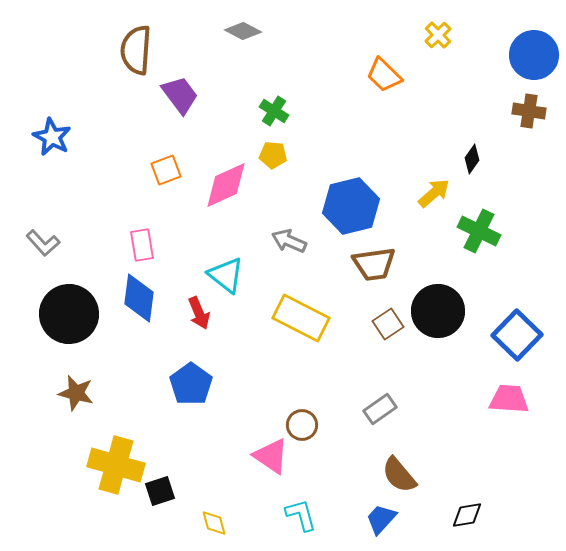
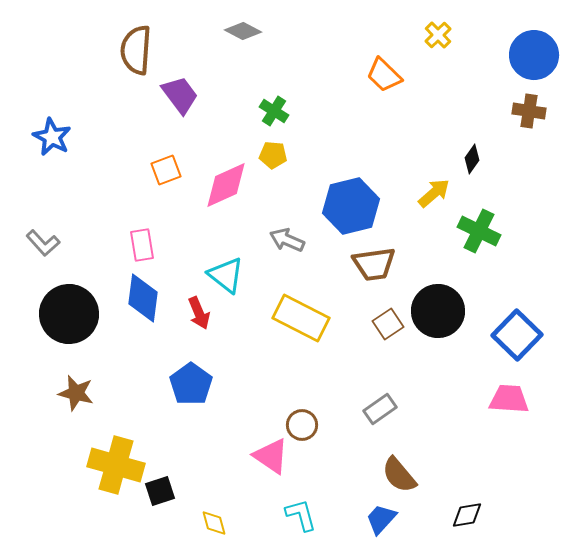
gray arrow at (289, 241): moved 2 px left, 1 px up
blue diamond at (139, 298): moved 4 px right
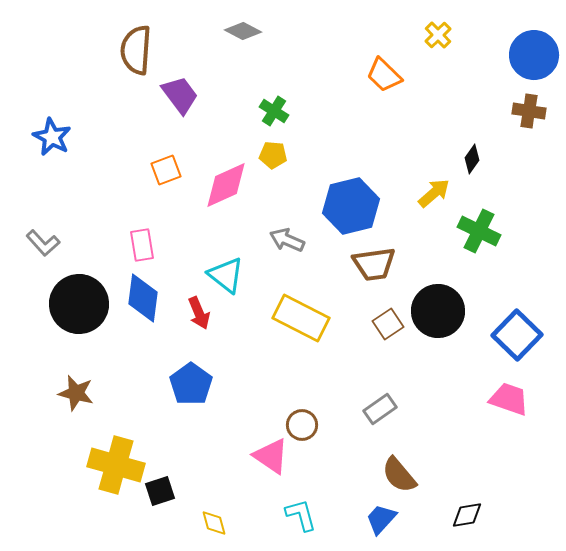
black circle at (69, 314): moved 10 px right, 10 px up
pink trapezoid at (509, 399): rotated 15 degrees clockwise
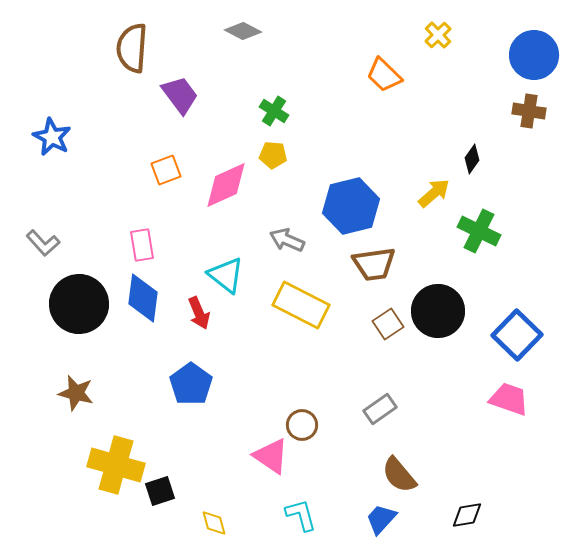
brown semicircle at (136, 50): moved 4 px left, 2 px up
yellow rectangle at (301, 318): moved 13 px up
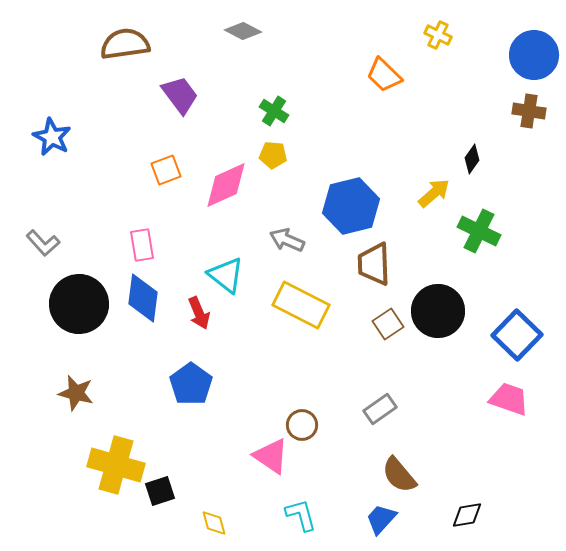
yellow cross at (438, 35): rotated 20 degrees counterclockwise
brown semicircle at (132, 48): moved 7 px left, 4 px up; rotated 78 degrees clockwise
brown trapezoid at (374, 264): rotated 96 degrees clockwise
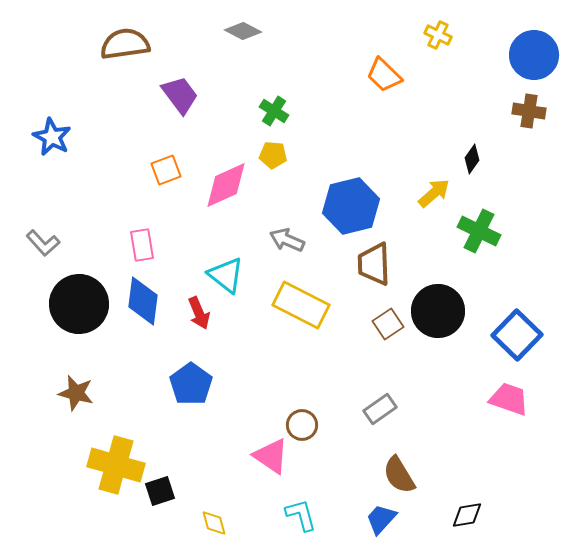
blue diamond at (143, 298): moved 3 px down
brown semicircle at (399, 475): rotated 9 degrees clockwise
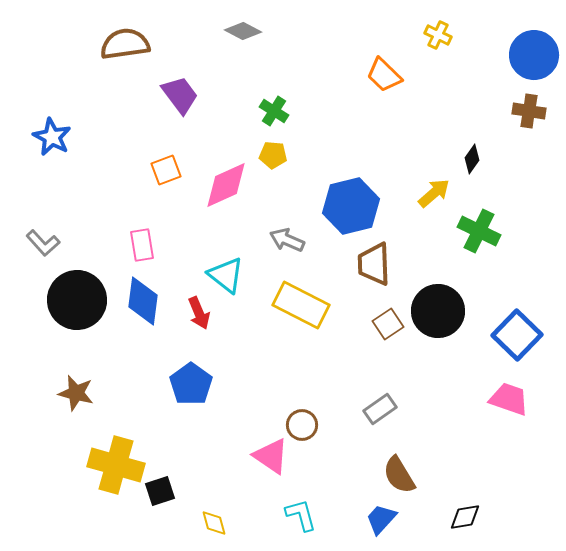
black circle at (79, 304): moved 2 px left, 4 px up
black diamond at (467, 515): moved 2 px left, 2 px down
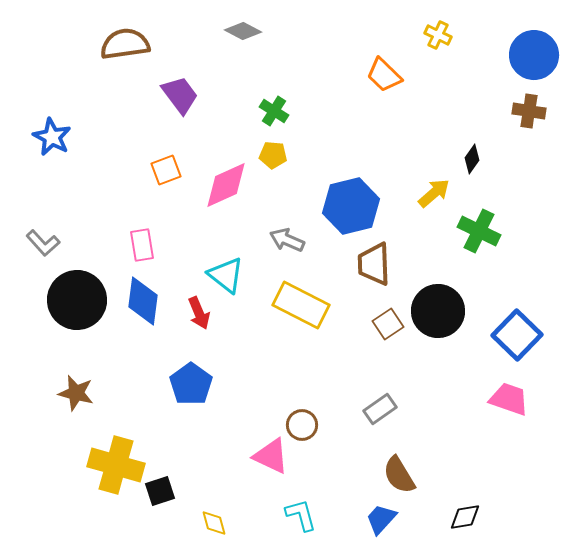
pink triangle at (271, 456): rotated 9 degrees counterclockwise
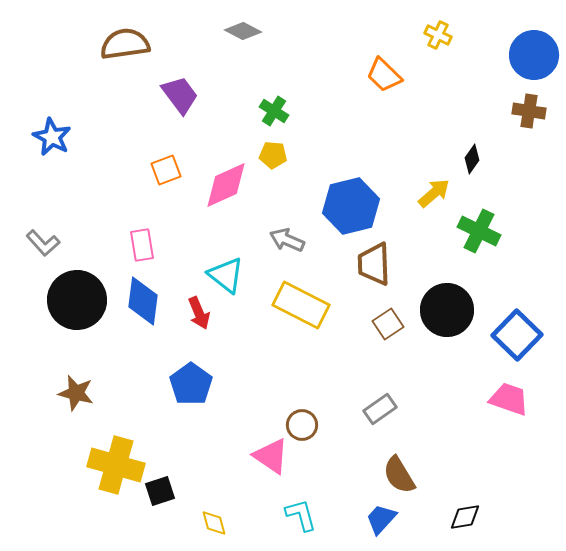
black circle at (438, 311): moved 9 px right, 1 px up
pink triangle at (271, 456): rotated 9 degrees clockwise
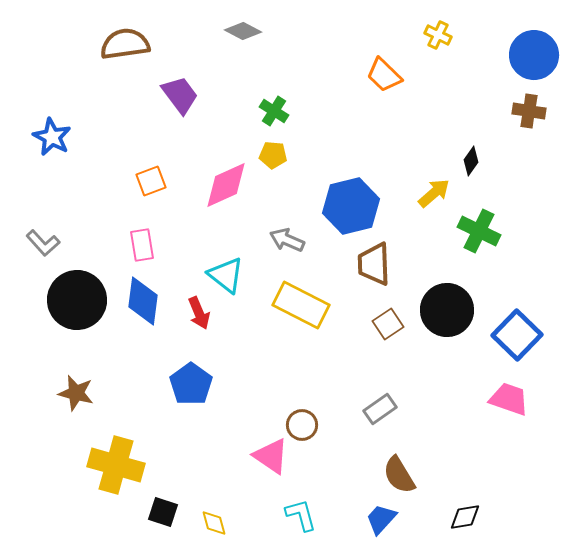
black diamond at (472, 159): moved 1 px left, 2 px down
orange square at (166, 170): moved 15 px left, 11 px down
black square at (160, 491): moved 3 px right, 21 px down; rotated 36 degrees clockwise
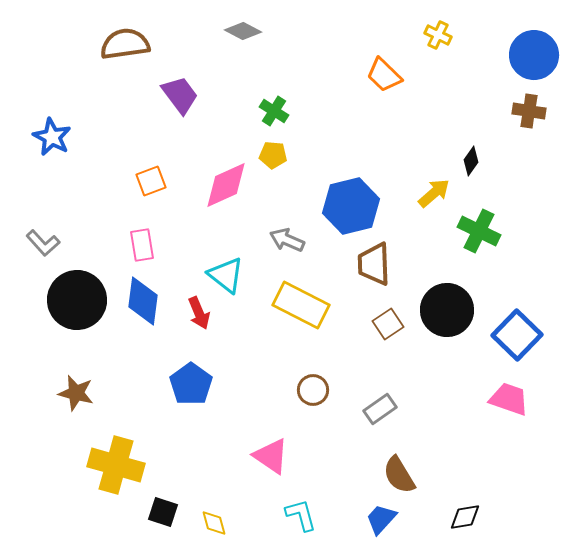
brown circle at (302, 425): moved 11 px right, 35 px up
